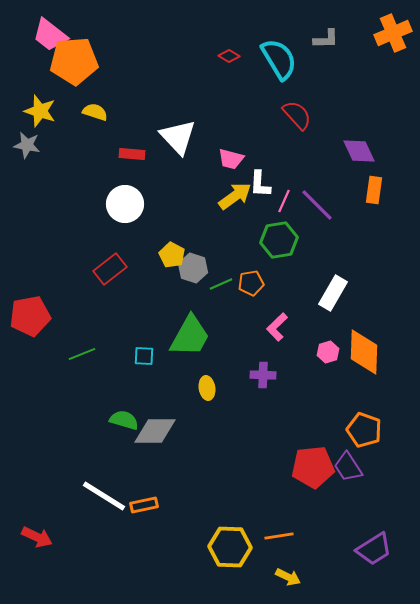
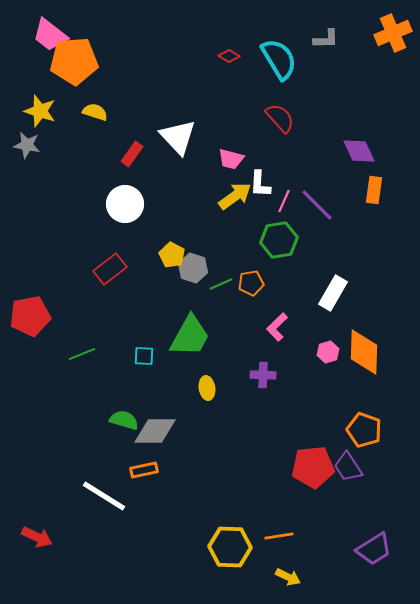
red semicircle at (297, 115): moved 17 px left, 3 px down
red rectangle at (132, 154): rotated 60 degrees counterclockwise
orange rectangle at (144, 505): moved 35 px up
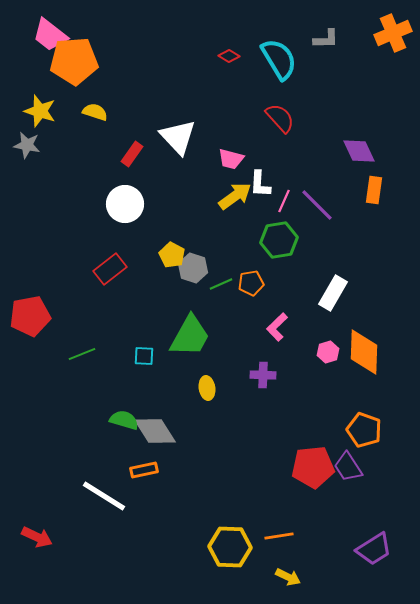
gray diamond at (155, 431): rotated 57 degrees clockwise
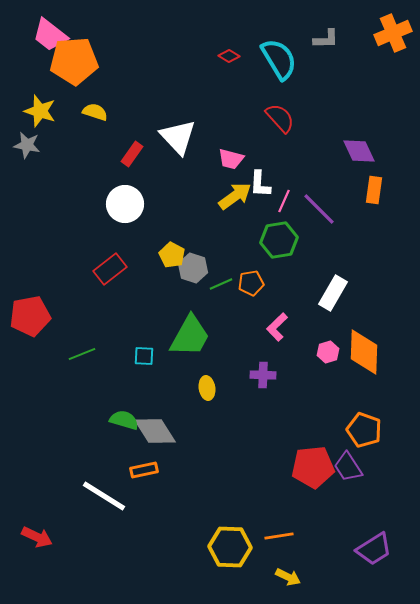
purple line at (317, 205): moved 2 px right, 4 px down
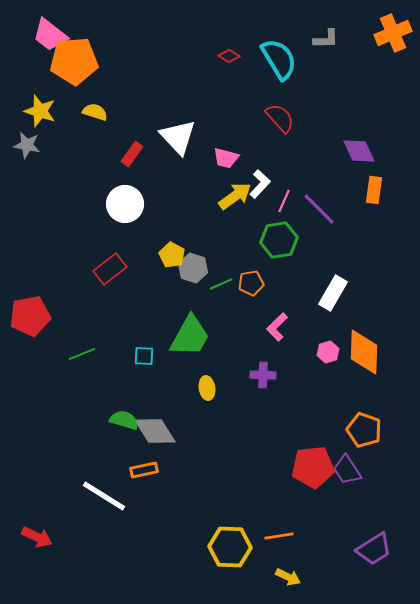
pink trapezoid at (231, 159): moved 5 px left, 1 px up
white L-shape at (260, 184): rotated 140 degrees counterclockwise
purple trapezoid at (348, 467): moved 1 px left, 3 px down
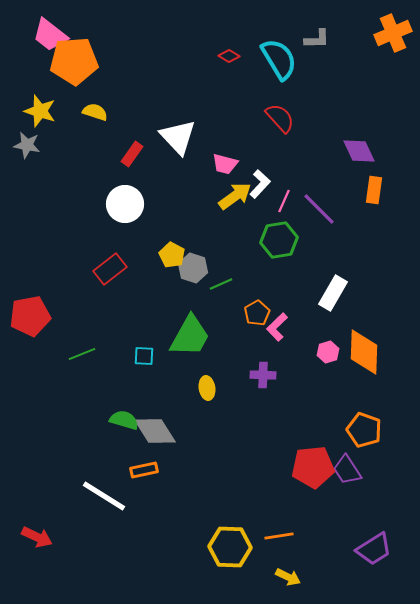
gray L-shape at (326, 39): moved 9 px left
pink trapezoid at (226, 158): moved 1 px left, 6 px down
orange pentagon at (251, 283): moved 6 px right, 30 px down; rotated 20 degrees counterclockwise
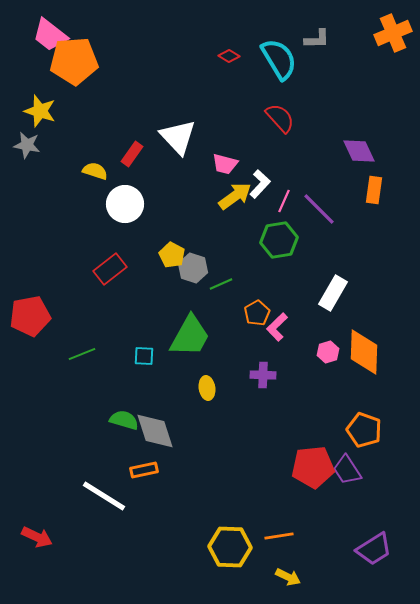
yellow semicircle at (95, 112): moved 59 px down
gray diamond at (155, 431): rotated 15 degrees clockwise
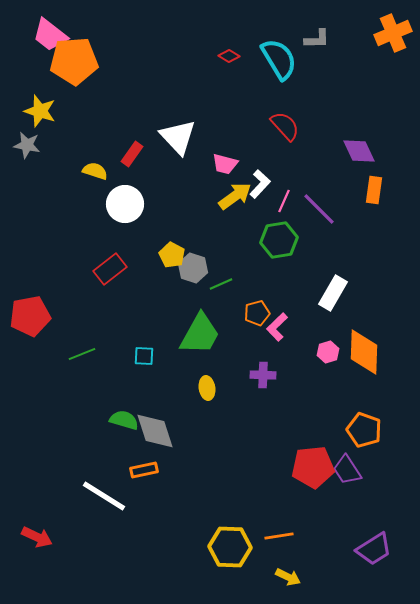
red semicircle at (280, 118): moved 5 px right, 8 px down
orange pentagon at (257, 313): rotated 15 degrees clockwise
green trapezoid at (190, 336): moved 10 px right, 2 px up
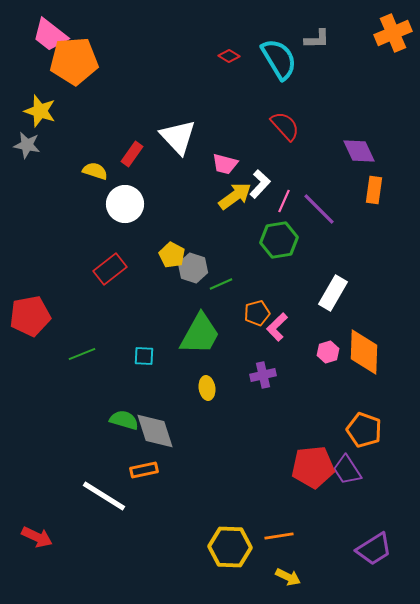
purple cross at (263, 375): rotated 15 degrees counterclockwise
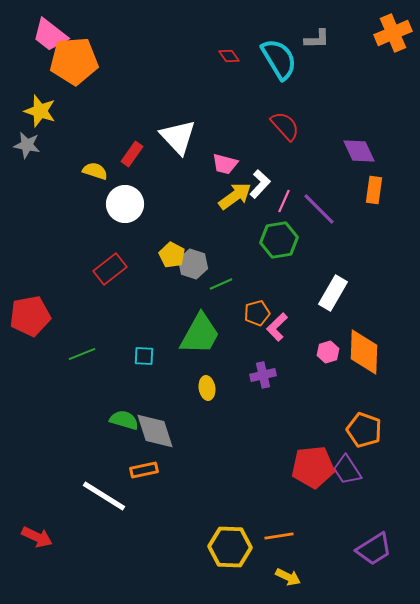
red diamond at (229, 56): rotated 25 degrees clockwise
gray hexagon at (193, 268): moved 4 px up
